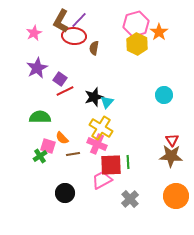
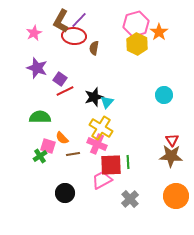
purple star: rotated 25 degrees counterclockwise
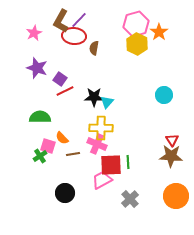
black star: rotated 18 degrees clockwise
yellow cross: rotated 30 degrees counterclockwise
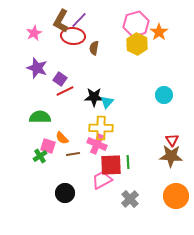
red ellipse: moved 1 px left
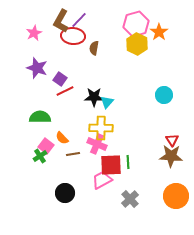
pink square: moved 2 px left; rotated 21 degrees clockwise
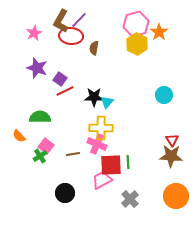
red ellipse: moved 2 px left
orange semicircle: moved 43 px left, 2 px up
